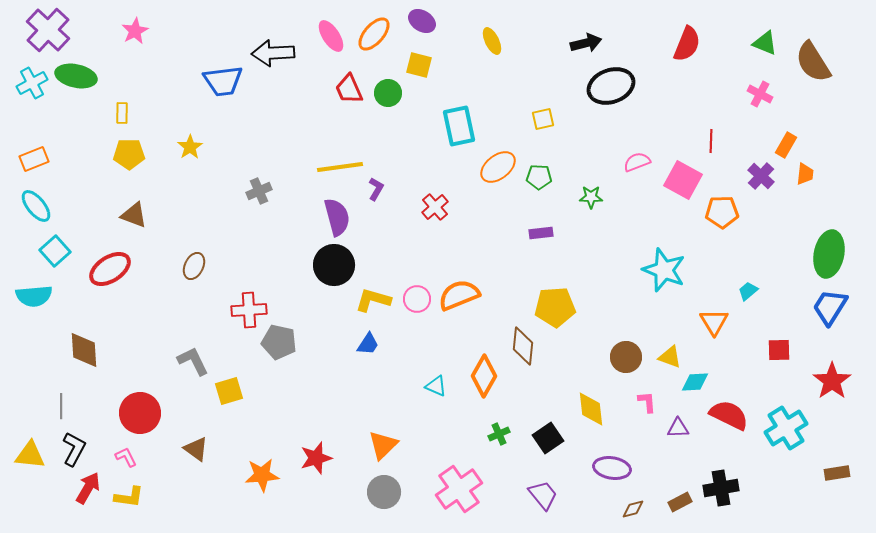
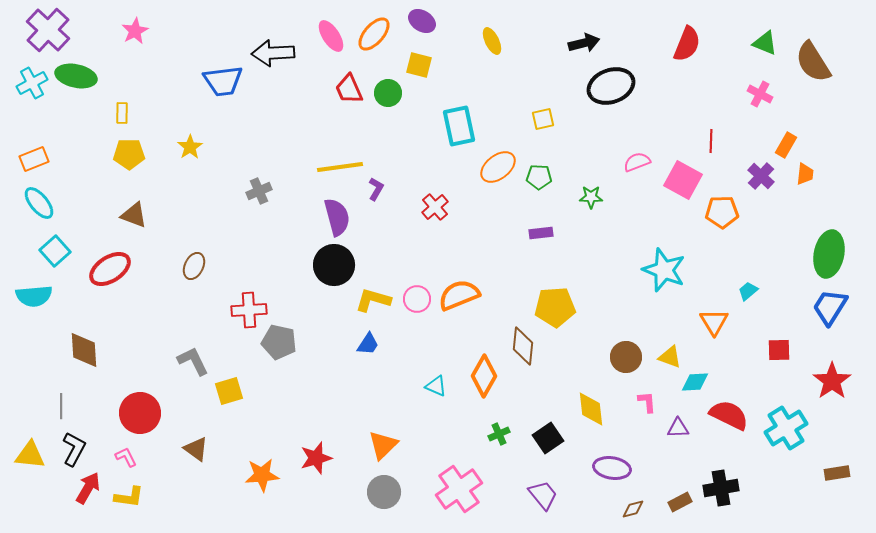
black arrow at (586, 43): moved 2 px left
cyan ellipse at (36, 206): moved 3 px right, 3 px up
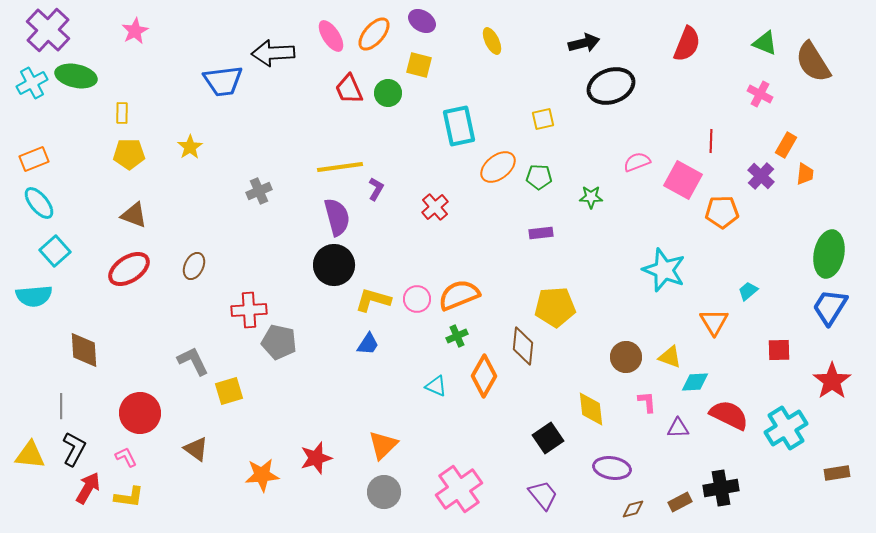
red ellipse at (110, 269): moved 19 px right
green cross at (499, 434): moved 42 px left, 98 px up
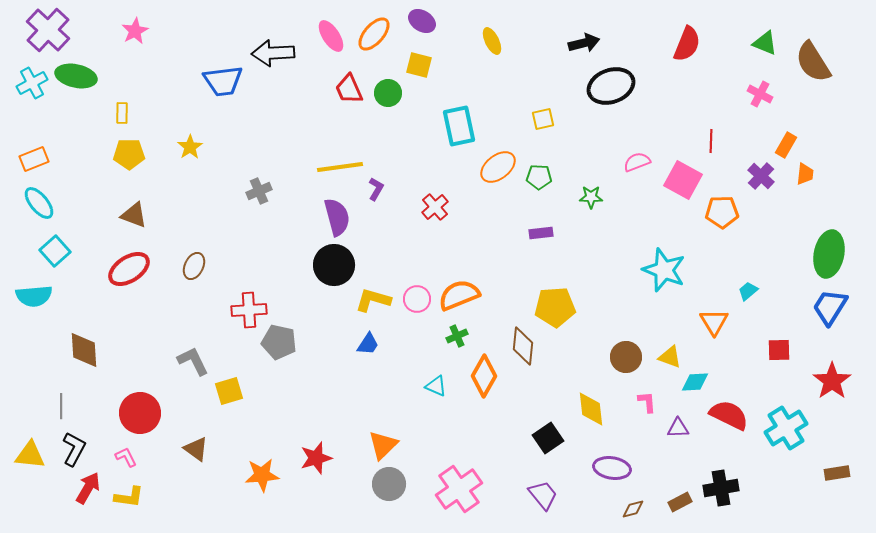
gray circle at (384, 492): moved 5 px right, 8 px up
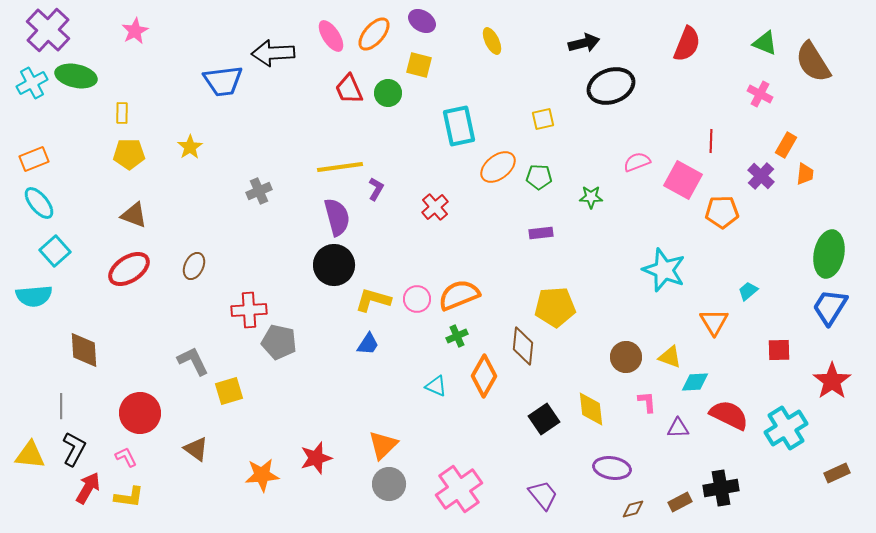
black square at (548, 438): moved 4 px left, 19 px up
brown rectangle at (837, 473): rotated 15 degrees counterclockwise
